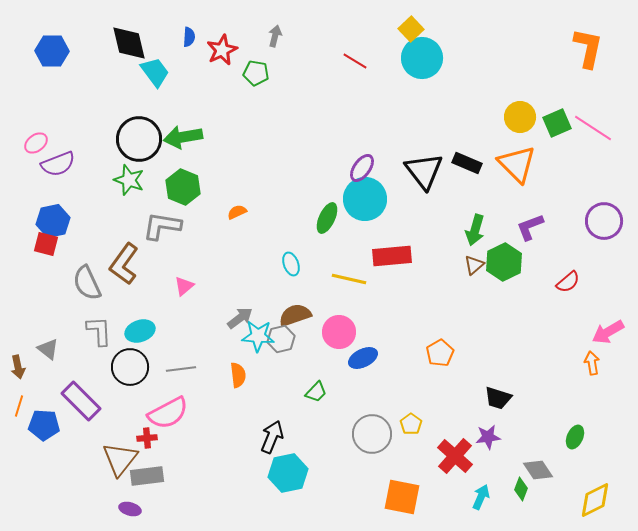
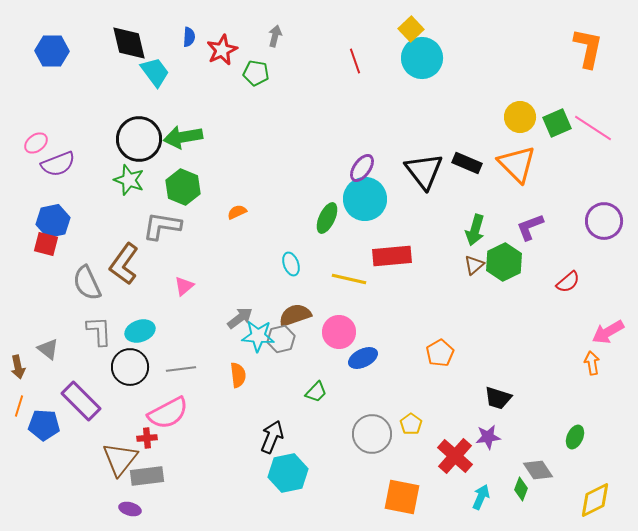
red line at (355, 61): rotated 40 degrees clockwise
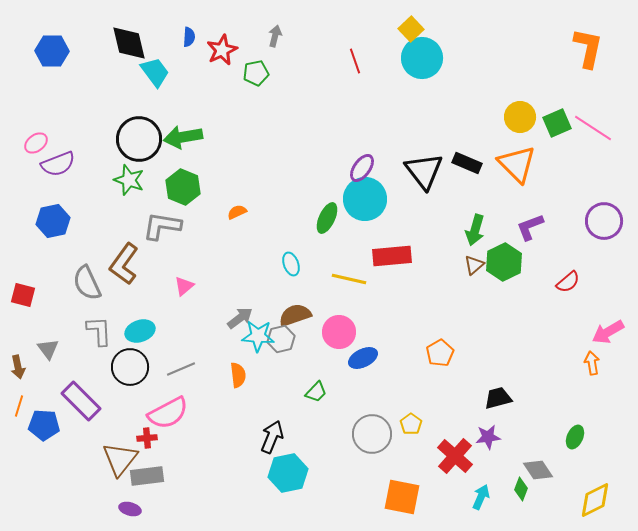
green pentagon at (256, 73): rotated 20 degrees counterclockwise
red square at (46, 244): moved 23 px left, 51 px down
gray triangle at (48, 349): rotated 15 degrees clockwise
gray line at (181, 369): rotated 16 degrees counterclockwise
black trapezoid at (498, 398): rotated 148 degrees clockwise
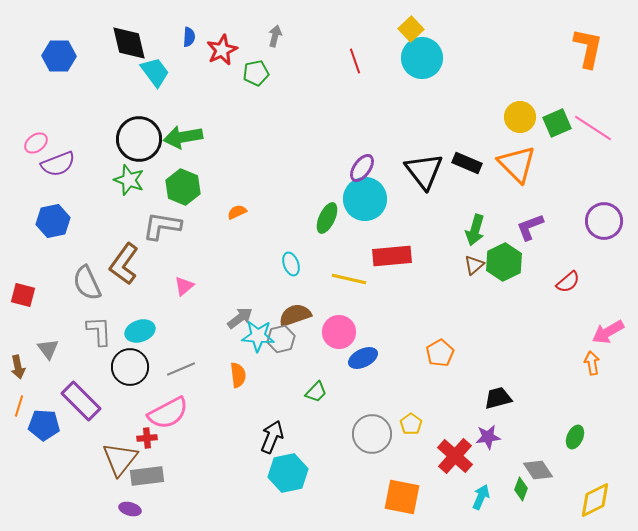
blue hexagon at (52, 51): moved 7 px right, 5 px down
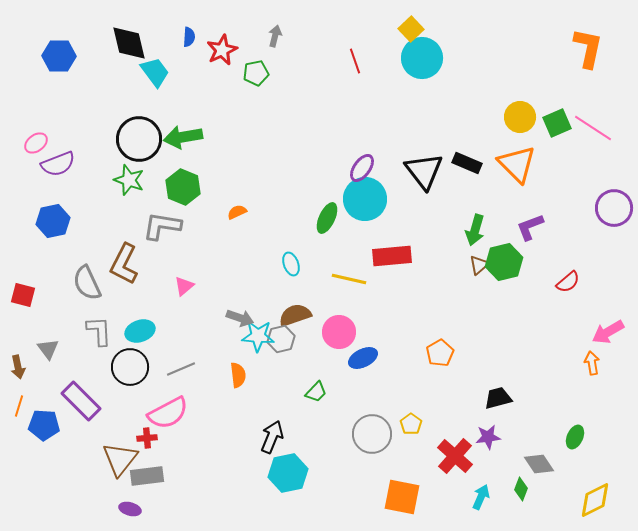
purple circle at (604, 221): moved 10 px right, 13 px up
green hexagon at (504, 262): rotated 12 degrees clockwise
brown L-shape at (124, 264): rotated 9 degrees counterclockwise
brown triangle at (474, 265): moved 5 px right
gray arrow at (240, 318): rotated 56 degrees clockwise
gray diamond at (538, 470): moved 1 px right, 6 px up
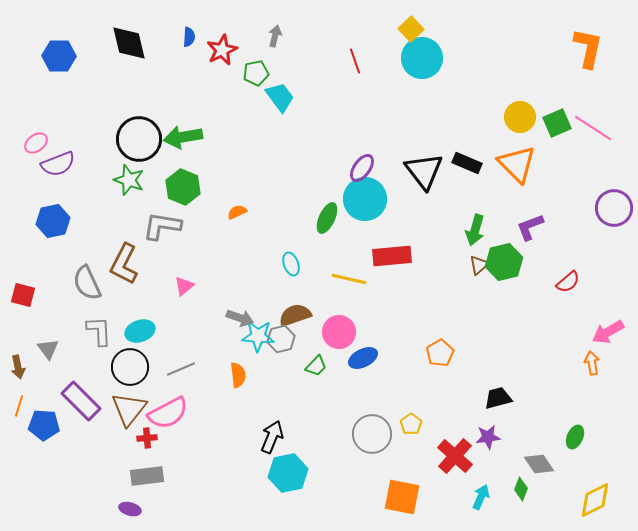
cyan trapezoid at (155, 72): moved 125 px right, 25 px down
green trapezoid at (316, 392): moved 26 px up
brown triangle at (120, 459): moved 9 px right, 50 px up
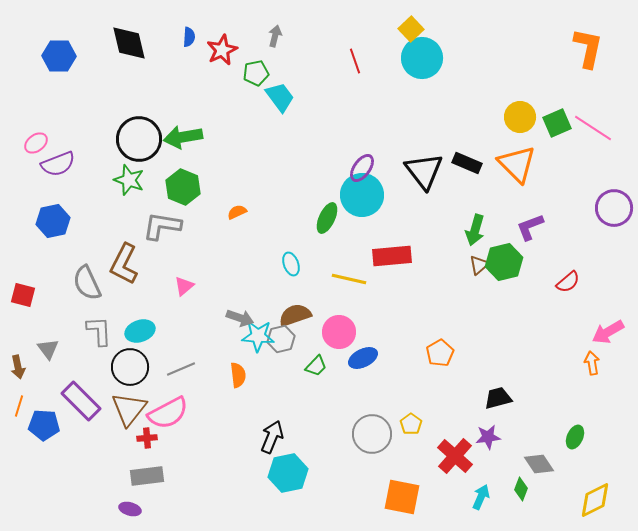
cyan circle at (365, 199): moved 3 px left, 4 px up
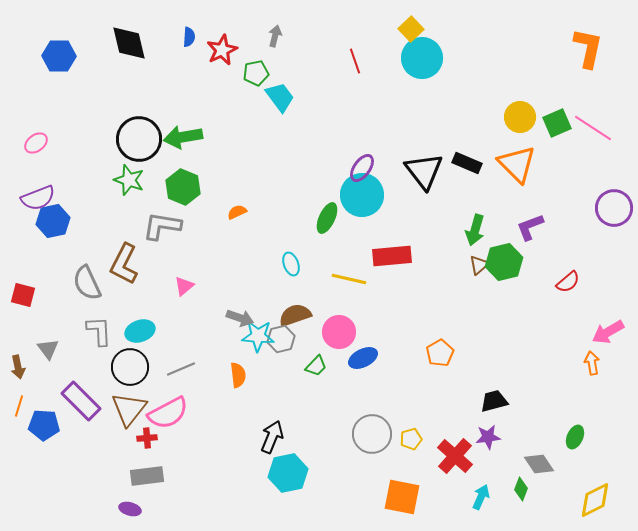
purple semicircle at (58, 164): moved 20 px left, 34 px down
black trapezoid at (498, 398): moved 4 px left, 3 px down
yellow pentagon at (411, 424): moved 15 px down; rotated 20 degrees clockwise
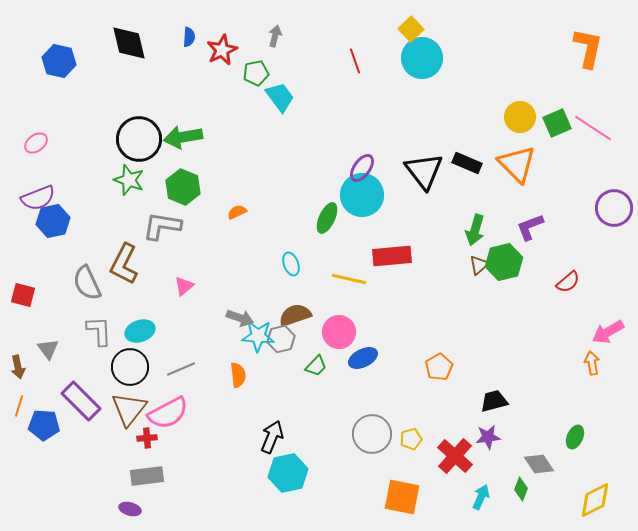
blue hexagon at (59, 56): moved 5 px down; rotated 12 degrees clockwise
orange pentagon at (440, 353): moved 1 px left, 14 px down
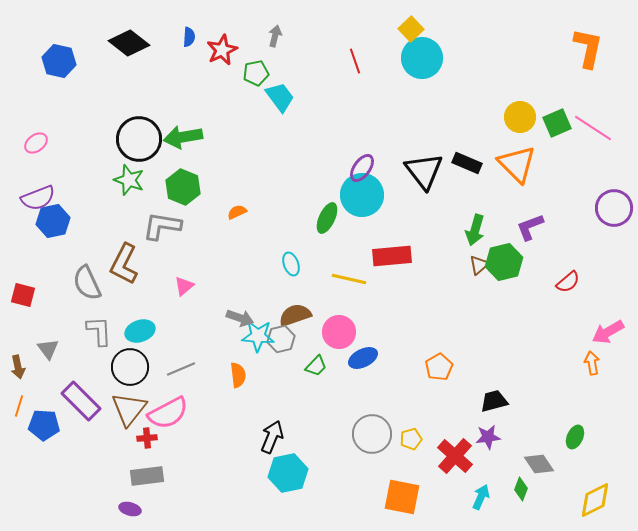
black diamond at (129, 43): rotated 39 degrees counterclockwise
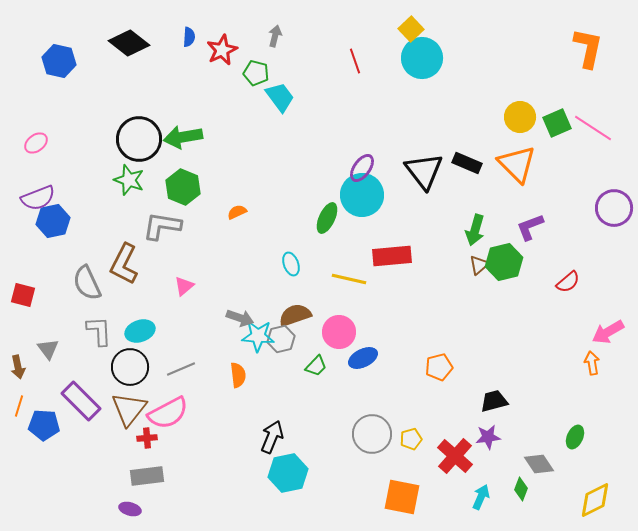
green pentagon at (256, 73): rotated 25 degrees clockwise
orange pentagon at (439, 367): rotated 16 degrees clockwise
